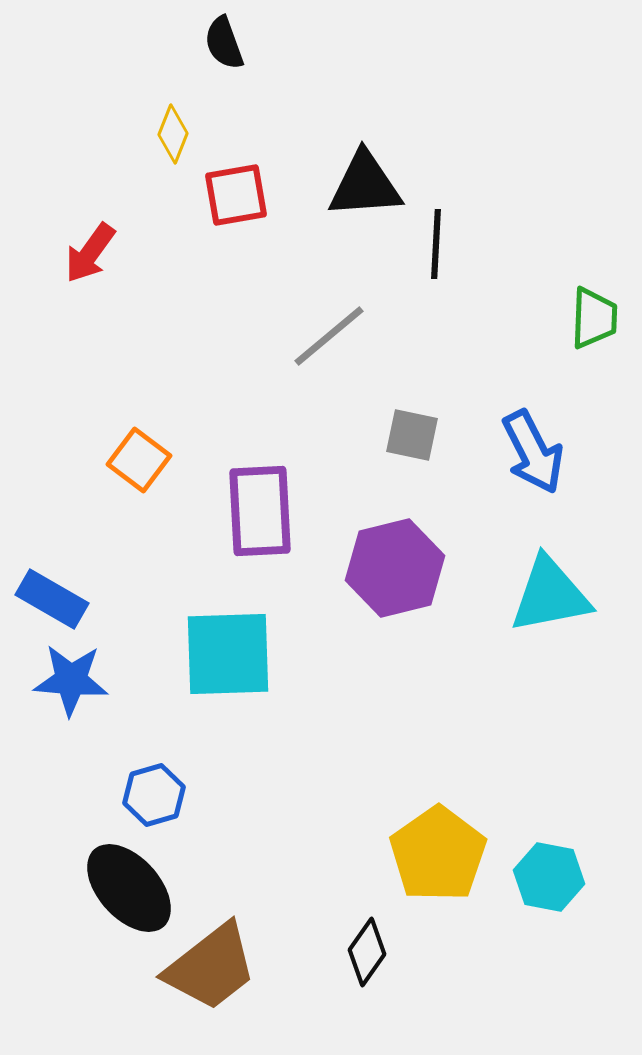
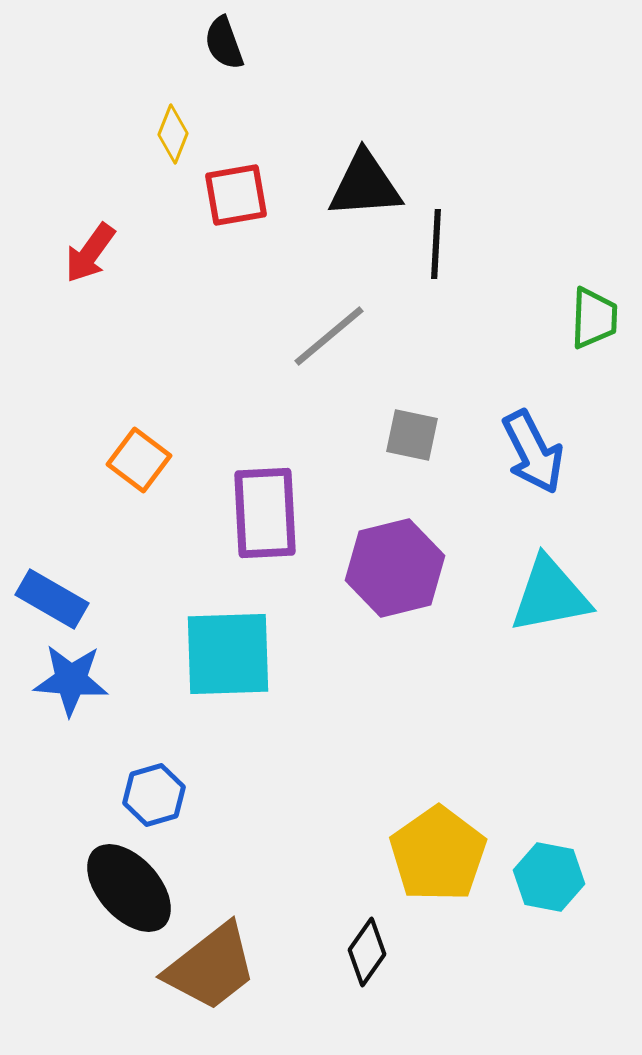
purple rectangle: moved 5 px right, 2 px down
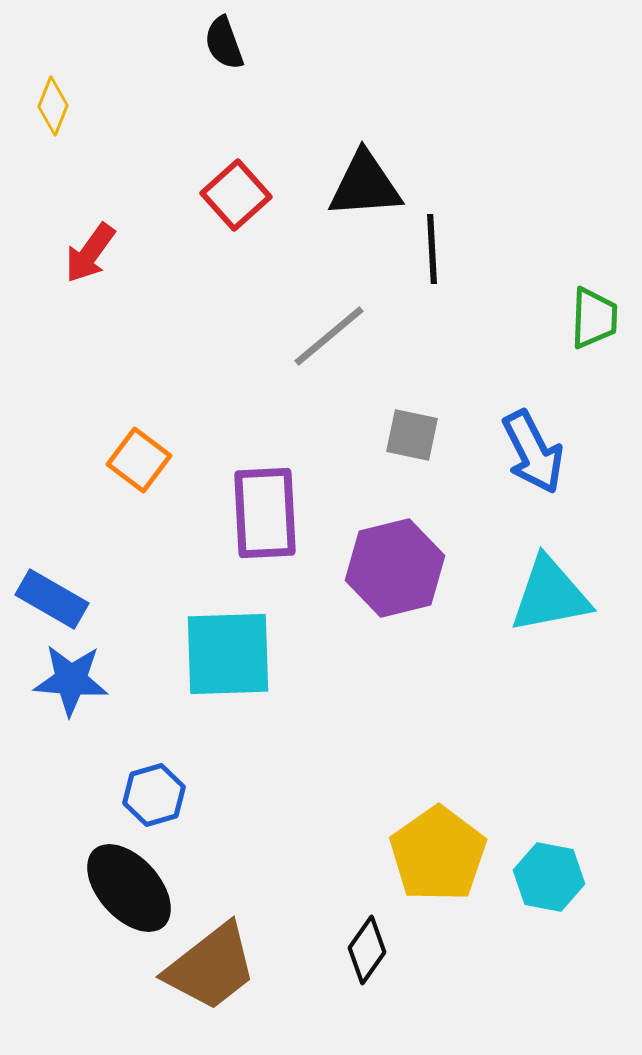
yellow diamond: moved 120 px left, 28 px up
red square: rotated 32 degrees counterclockwise
black line: moved 4 px left, 5 px down; rotated 6 degrees counterclockwise
black diamond: moved 2 px up
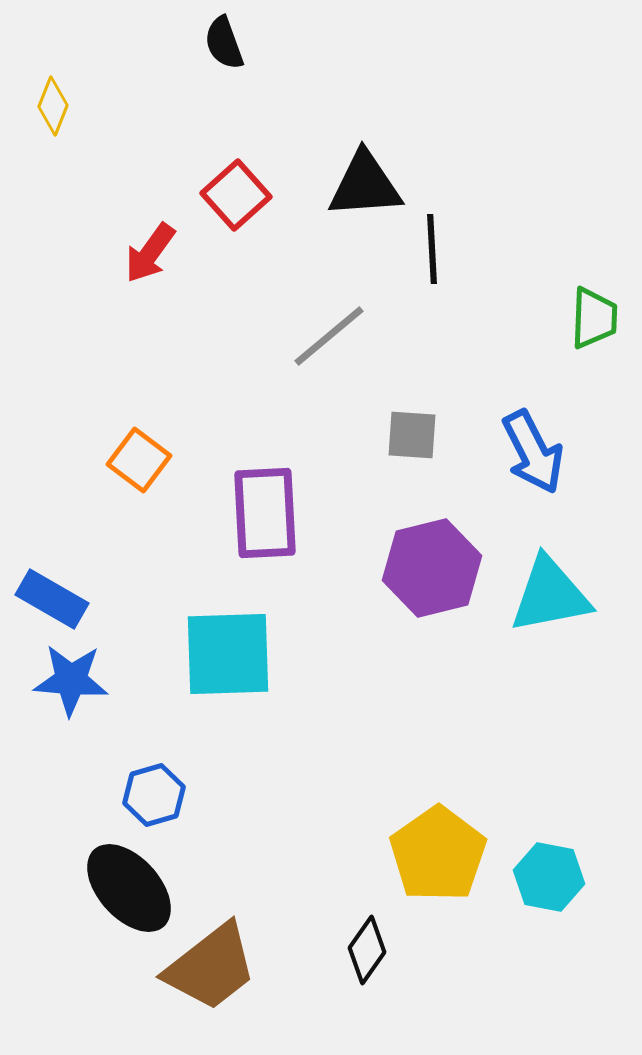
red arrow: moved 60 px right
gray square: rotated 8 degrees counterclockwise
purple hexagon: moved 37 px right
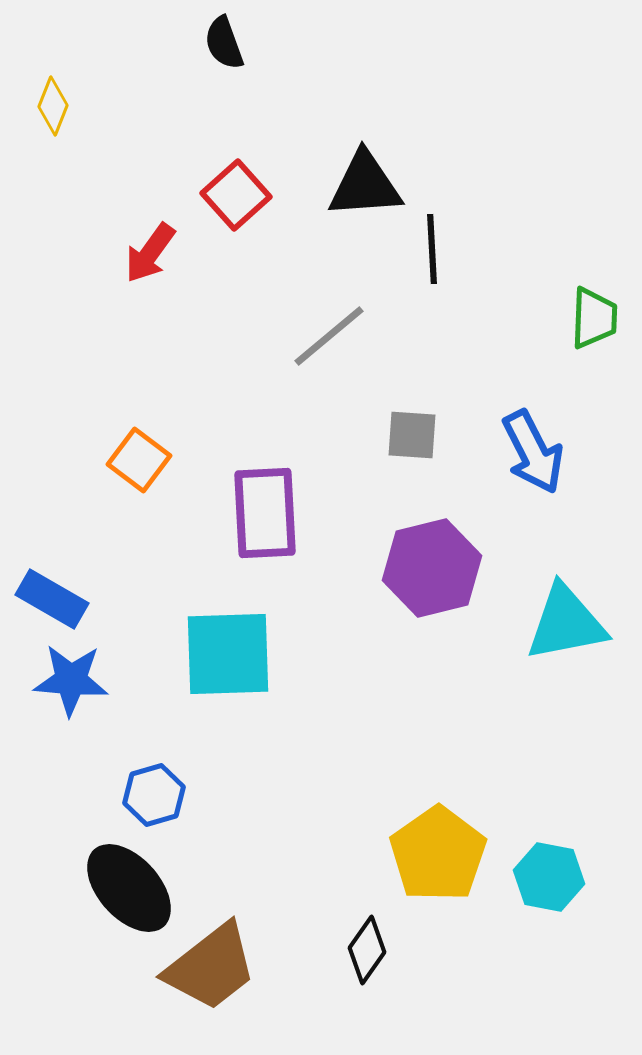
cyan triangle: moved 16 px right, 28 px down
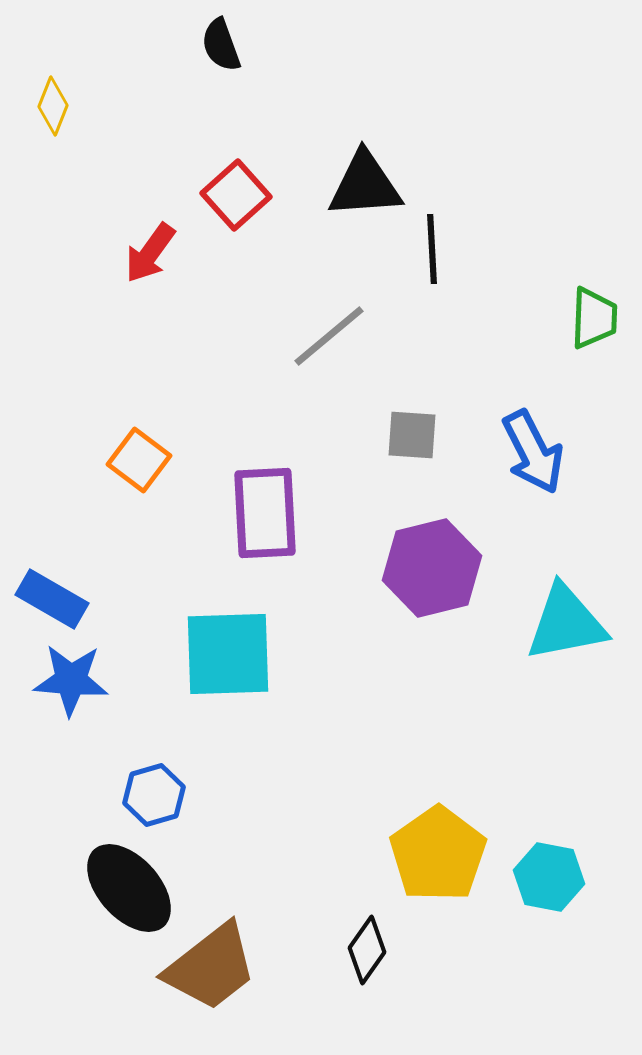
black semicircle: moved 3 px left, 2 px down
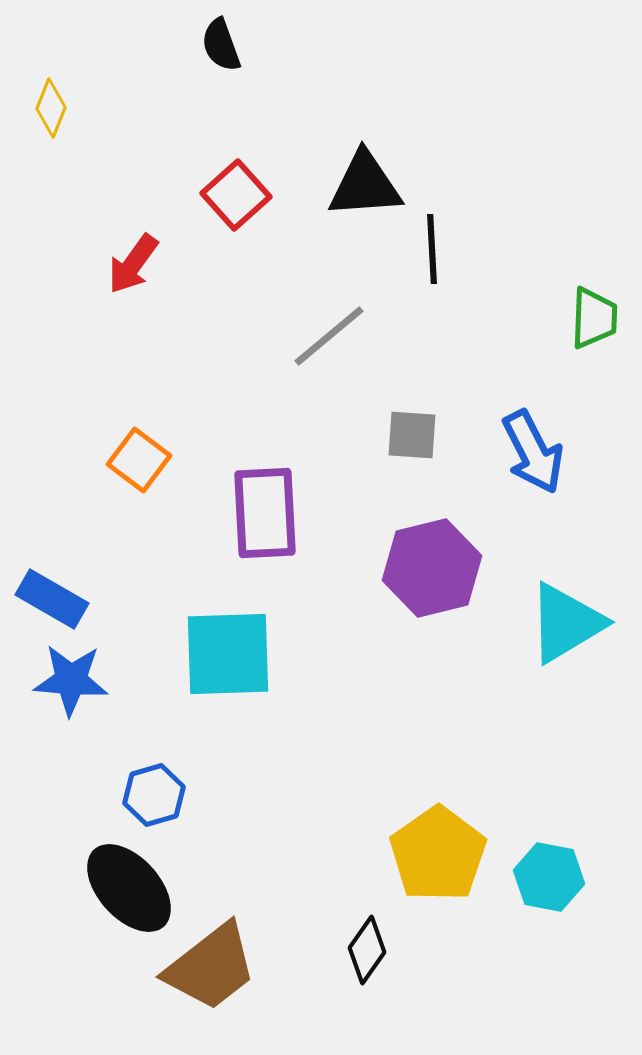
yellow diamond: moved 2 px left, 2 px down
red arrow: moved 17 px left, 11 px down
cyan triangle: rotated 20 degrees counterclockwise
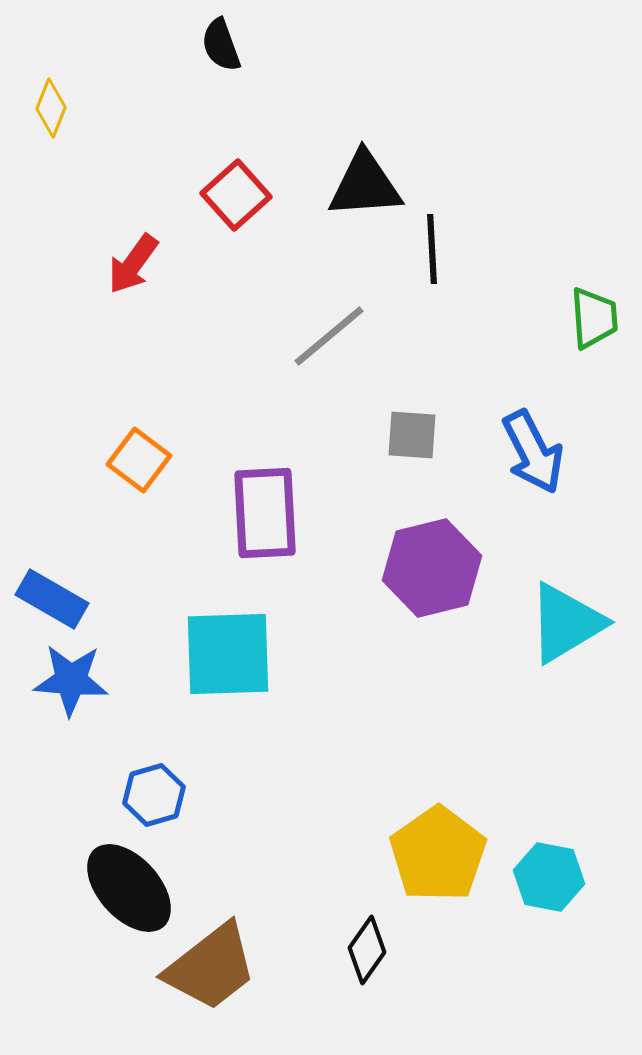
green trapezoid: rotated 6 degrees counterclockwise
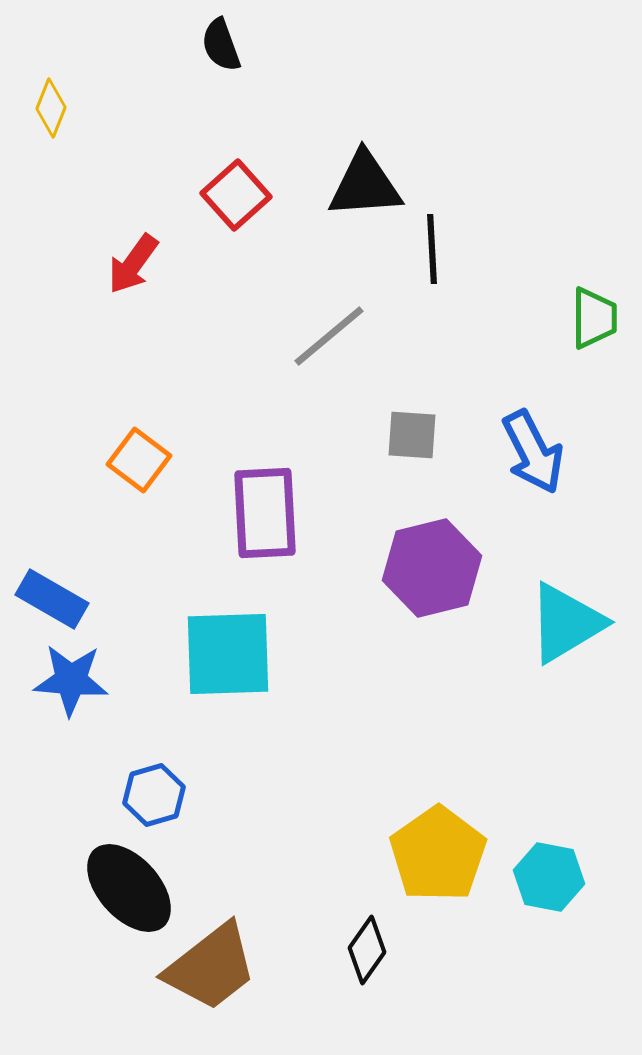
green trapezoid: rotated 4 degrees clockwise
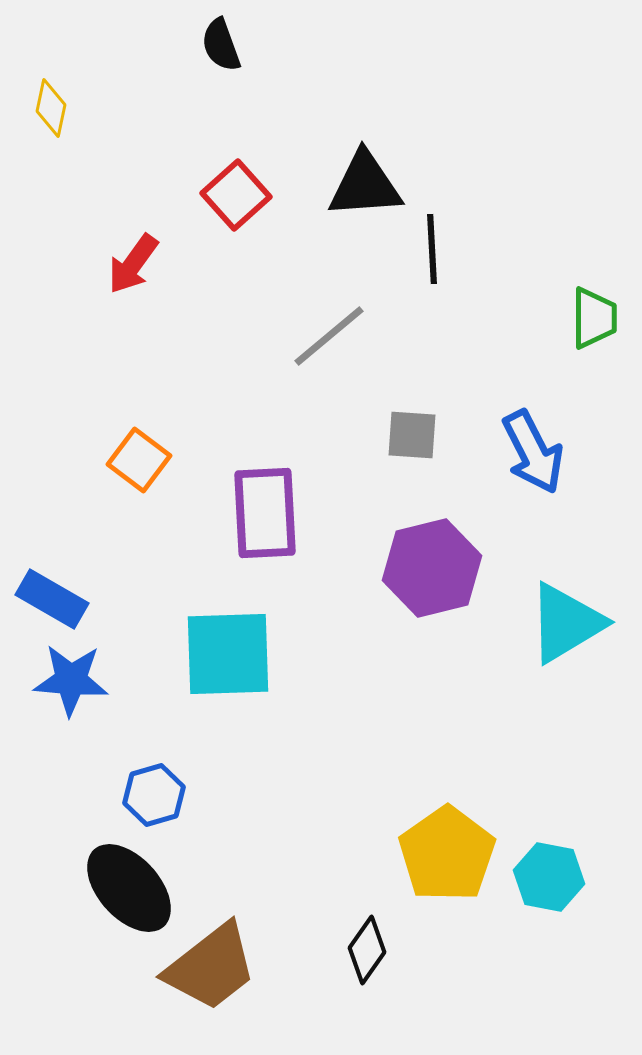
yellow diamond: rotated 10 degrees counterclockwise
yellow pentagon: moved 9 px right
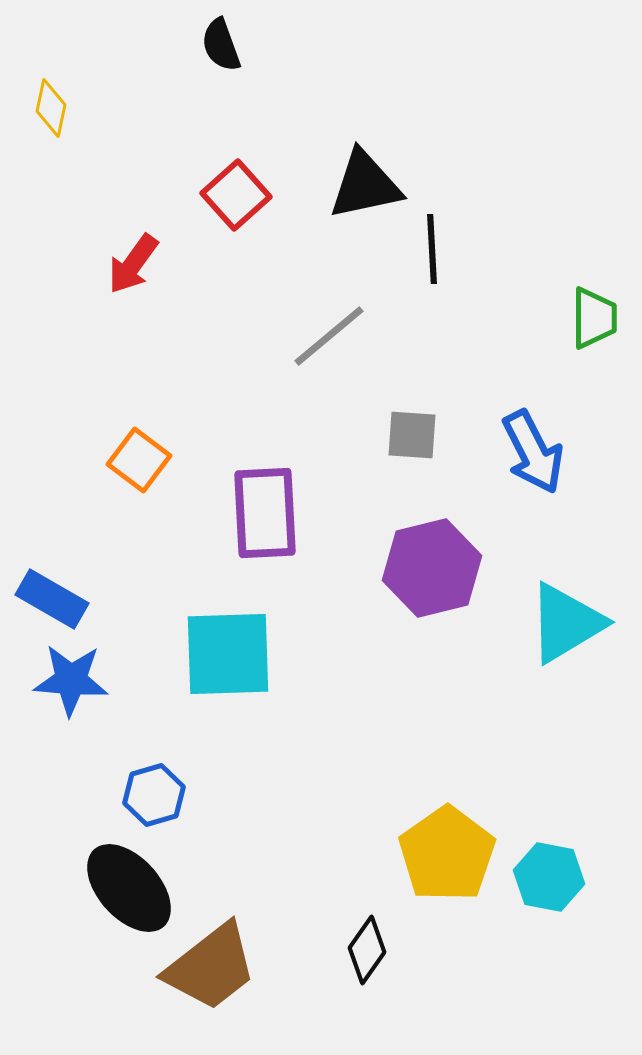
black triangle: rotated 8 degrees counterclockwise
